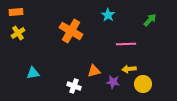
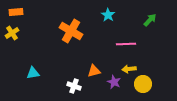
yellow cross: moved 6 px left
purple star: moved 1 px right; rotated 16 degrees clockwise
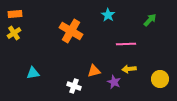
orange rectangle: moved 1 px left, 2 px down
yellow cross: moved 2 px right
yellow circle: moved 17 px right, 5 px up
